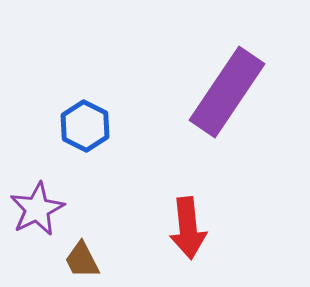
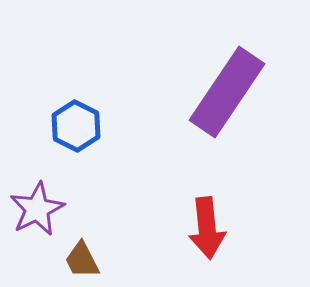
blue hexagon: moved 9 px left
red arrow: moved 19 px right
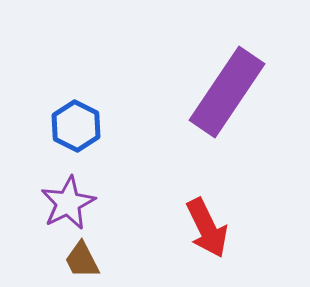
purple star: moved 31 px right, 6 px up
red arrow: rotated 20 degrees counterclockwise
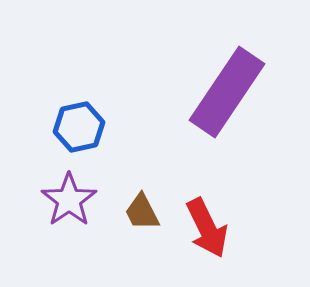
blue hexagon: moved 3 px right, 1 px down; rotated 21 degrees clockwise
purple star: moved 1 px right, 3 px up; rotated 8 degrees counterclockwise
brown trapezoid: moved 60 px right, 48 px up
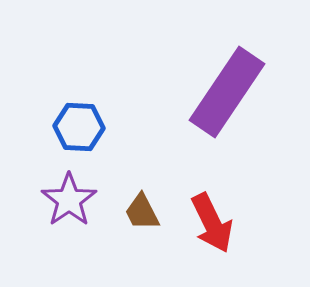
blue hexagon: rotated 15 degrees clockwise
red arrow: moved 5 px right, 5 px up
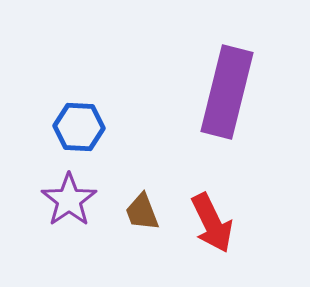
purple rectangle: rotated 20 degrees counterclockwise
brown trapezoid: rotated 6 degrees clockwise
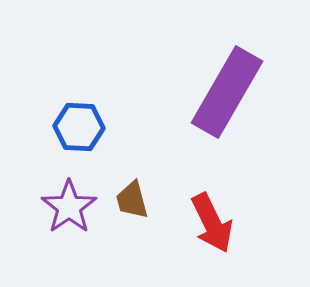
purple rectangle: rotated 16 degrees clockwise
purple star: moved 7 px down
brown trapezoid: moved 10 px left, 12 px up; rotated 6 degrees clockwise
